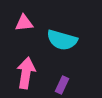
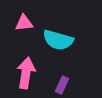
cyan semicircle: moved 4 px left
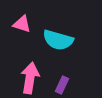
pink triangle: moved 2 px left, 1 px down; rotated 24 degrees clockwise
pink arrow: moved 4 px right, 5 px down
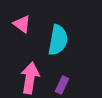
pink triangle: rotated 18 degrees clockwise
cyan semicircle: rotated 96 degrees counterclockwise
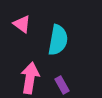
purple rectangle: rotated 54 degrees counterclockwise
